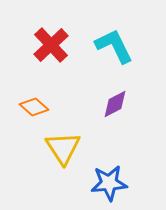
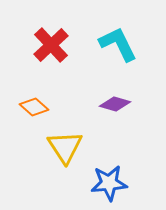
cyan L-shape: moved 4 px right, 2 px up
purple diamond: rotated 44 degrees clockwise
yellow triangle: moved 2 px right, 1 px up
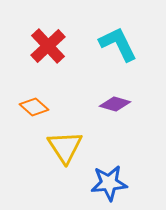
red cross: moved 3 px left, 1 px down
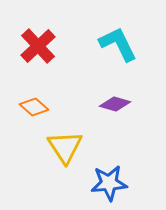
red cross: moved 10 px left
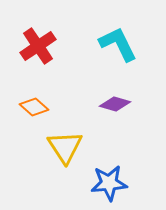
red cross: rotated 9 degrees clockwise
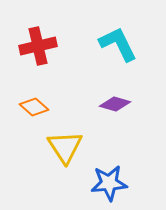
red cross: rotated 21 degrees clockwise
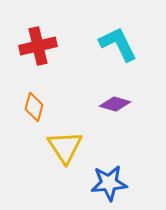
orange diamond: rotated 64 degrees clockwise
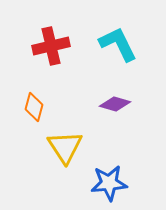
red cross: moved 13 px right
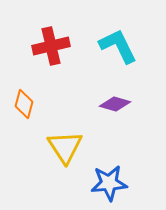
cyan L-shape: moved 2 px down
orange diamond: moved 10 px left, 3 px up
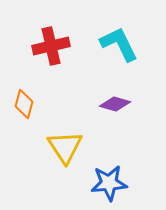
cyan L-shape: moved 1 px right, 2 px up
